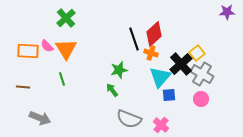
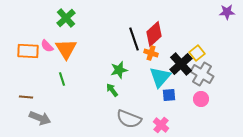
brown line: moved 3 px right, 10 px down
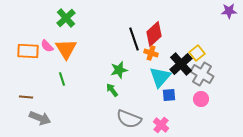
purple star: moved 2 px right, 1 px up
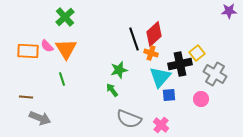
green cross: moved 1 px left, 1 px up
black cross: moved 1 px left; rotated 30 degrees clockwise
gray cross: moved 13 px right
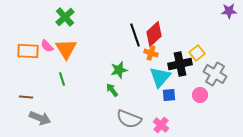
black line: moved 1 px right, 4 px up
pink circle: moved 1 px left, 4 px up
